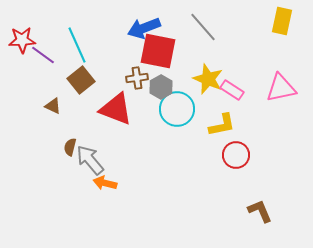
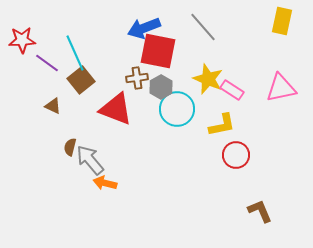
cyan line: moved 2 px left, 8 px down
purple line: moved 4 px right, 8 px down
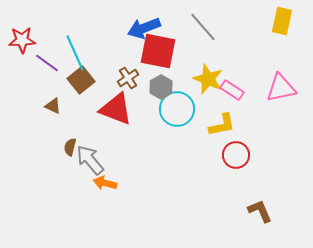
brown cross: moved 9 px left; rotated 25 degrees counterclockwise
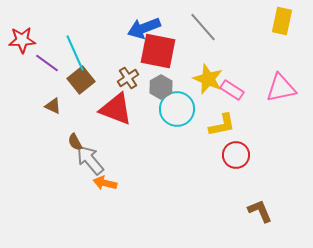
brown semicircle: moved 5 px right, 5 px up; rotated 42 degrees counterclockwise
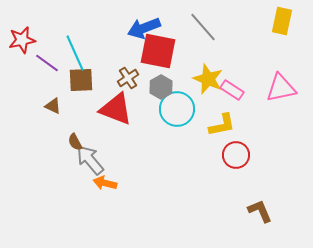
red star: rotated 8 degrees counterclockwise
brown square: rotated 36 degrees clockwise
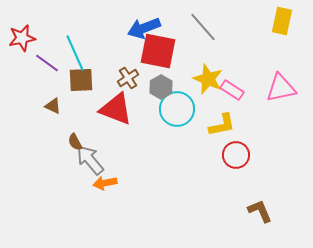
red star: moved 2 px up
orange arrow: rotated 25 degrees counterclockwise
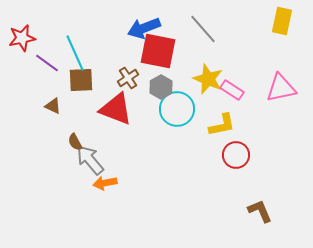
gray line: moved 2 px down
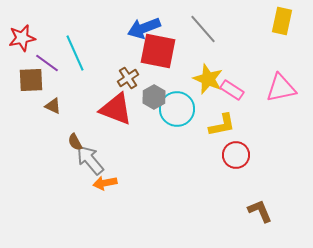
brown square: moved 50 px left
gray hexagon: moved 7 px left, 10 px down
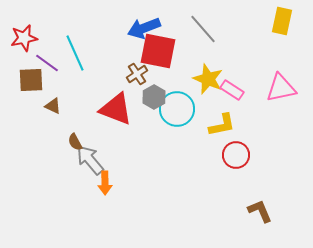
red star: moved 2 px right
brown cross: moved 9 px right, 4 px up
orange arrow: rotated 80 degrees counterclockwise
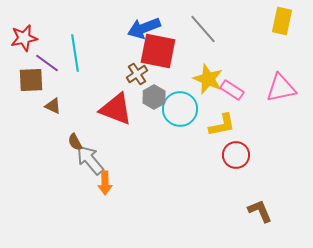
cyan line: rotated 15 degrees clockwise
cyan circle: moved 3 px right
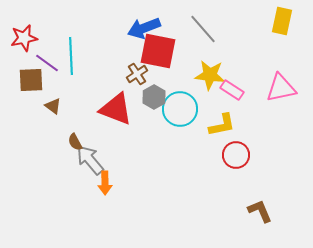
cyan line: moved 4 px left, 3 px down; rotated 6 degrees clockwise
yellow star: moved 2 px right, 4 px up; rotated 16 degrees counterclockwise
brown triangle: rotated 12 degrees clockwise
